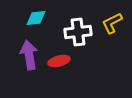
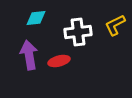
yellow L-shape: moved 3 px right, 2 px down
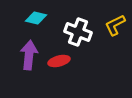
cyan diamond: rotated 20 degrees clockwise
white cross: rotated 28 degrees clockwise
purple arrow: rotated 16 degrees clockwise
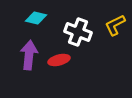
red ellipse: moved 1 px up
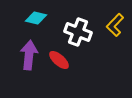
yellow L-shape: rotated 20 degrees counterclockwise
red ellipse: rotated 55 degrees clockwise
